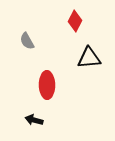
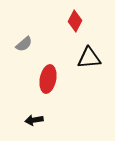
gray semicircle: moved 3 px left, 3 px down; rotated 102 degrees counterclockwise
red ellipse: moved 1 px right, 6 px up; rotated 12 degrees clockwise
black arrow: rotated 24 degrees counterclockwise
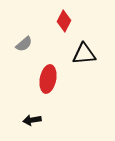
red diamond: moved 11 px left
black triangle: moved 5 px left, 4 px up
black arrow: moved 2 px left
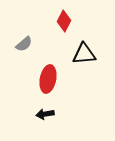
black arrow: moved 13 px right, 6 px up
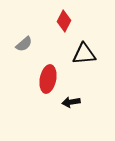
black arrow: moved 26 px right, 12 px up
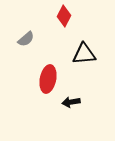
red diamond: moved 5 px up
gray semicircle: moved 2 px right, 5 px up
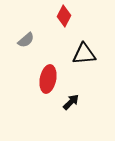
gray semicircle: moved 1 px down
black arrow: rotated 144 degrees clockwise
